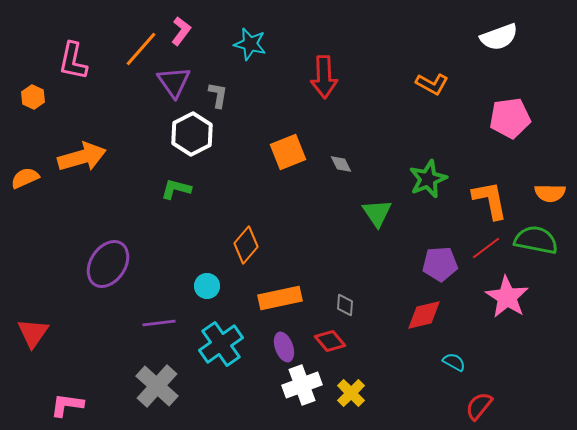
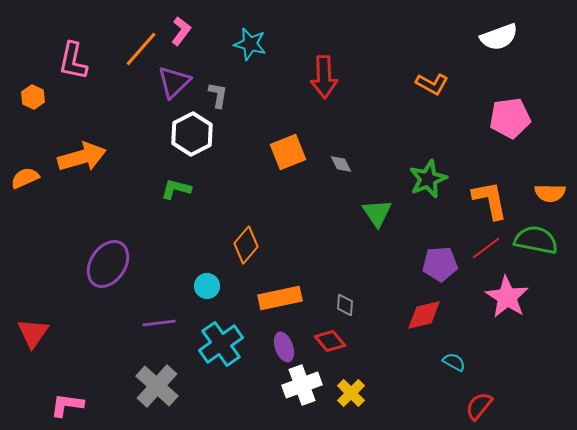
purple triangle at (174, 82): rotated 21 degrees clockwise
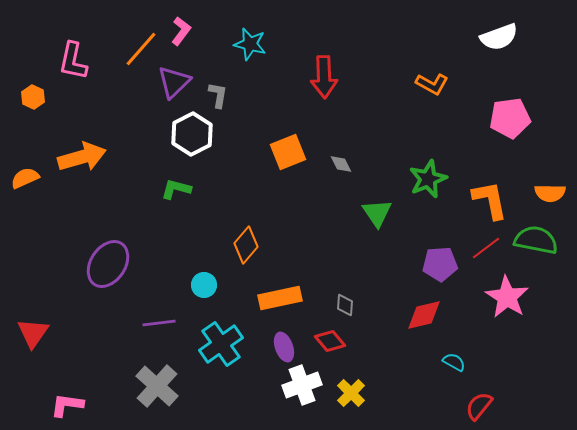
cyan circle at (207, 286): moved 3 px left, 1 px up
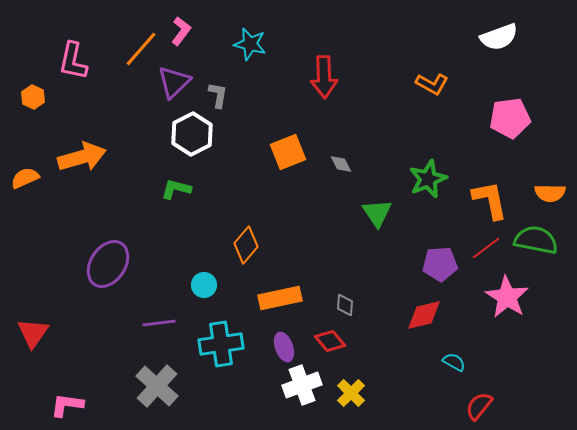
cyan cross at (221, 344): rotated 27 degrees clockwise
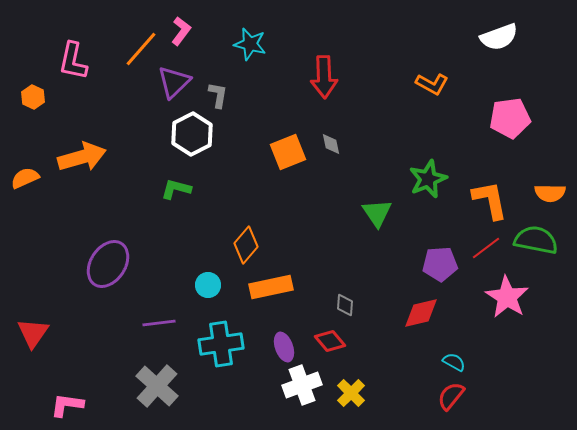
gray diamond at (341, 164): moved 10 px left, 20 px up; rotated 15 degrees clockwise
cyan circle at (204, 285): moved 4 px right
orange rectangle at (280, 298): moved 9 px left, 11 px up
red diamond at (424, 315): moved 3 px left, 2 px up
red semicircle at (479, 406): moved 28 px left, 10 px up
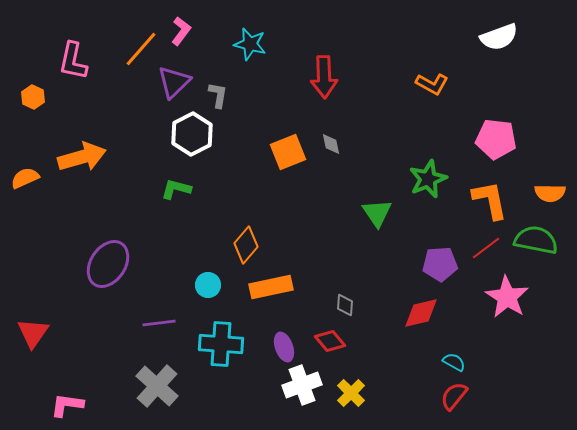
pink pentagon at (510, 118): moved 14 px left, 21 px down; rotated 15 degrees clockwise
cyan cross at (221, 344): rotated 12 degrees clockwise
red semicircle at (451, 396): moved 3 px right
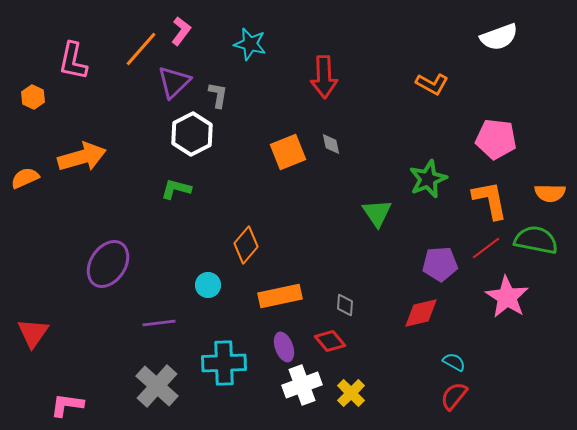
orange rectangle at (271, 287): moved 9 px right, 9 px down
cyan cross at (221, 344): moved 3 px right, 19 px down; rotated 6 degrees counterclockwise
